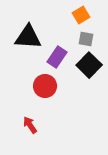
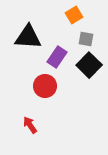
orange square: moved 7 px left
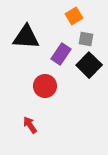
orange square: moved 1 px down
black triangle: moved 2 px left
purple rectangle: moved 4 px right, 3 px up
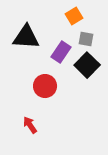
purple rectangle: moved 2 px up
black square: moved 2 px left
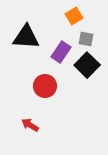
red arrow: rotated 24 degrees counterclockwise
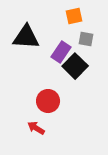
orange square: rotated 18 degrees clockwise
black square: moved 12 px left, 1 px down
red circle: moved 3 px right, 15 px down
red arrow: moved 6 px right, 3 px down
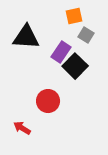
gray square: moved 4 px up; rotated 21 degrees clockwise
red arrow: moved 14 px left
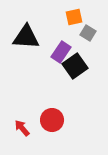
orange square: moved 1 px down
gray square: moved 2 px right, 2 px up
black square: rotated 10 degrees clockwise
red circle: moved 4 px right, 19 px down
red arrow: rotated 18 degrees clockwise
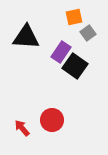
gray square: rotated 21 degrees clockwise
black square: rotated 20 degrees counterclockwise
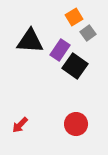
orange square: rotated 18 degrees counterclockwise
black triangle: moved 4 px right, 4 px down
purple rectangle: moved 1 px left, 2 px up
red circle: moved 24 px right, 4 px down
red arrow: moved 2 px left, 3 px up; rotated 96 degrees counterclockwise
